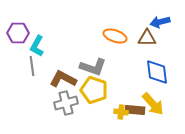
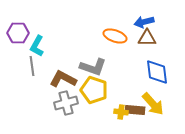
blue arrow: moved 16 px left
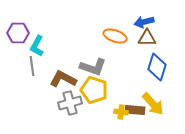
blue diamond: moved 5 px up; rotated 24 degrees clockwise
gray cross: moved 4 px right
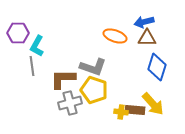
brown L-shape: rotated 28 degrees counterclockwise
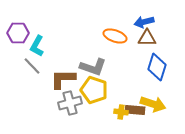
gray line: rotated 36 degrees counterclockwise
yellow arrow: rotated 30 degrees counterclockwise
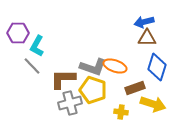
orange ellipse: moved 30 px down
yellow pentagon: moved 1 px left
brown rectangle: moved 22 px up; rotated 24 degrees counterclockwise
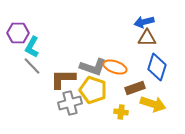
cyan L-shape: moved 5 px left, 1 px down
orange ellipse: moved 1 px down
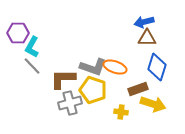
brown rectangle: moved 3 px right, 1 px down
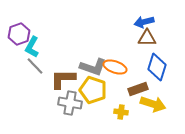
purple hexagon: moved 1 px right, 1 px down; rotated 20 degrees counterclockwise
gray line: moved 3 px right
gray cross: rotated 25 degrees clockwise
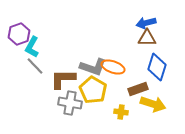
blue arrow: moved 2 px right, 1 px down
orange ellipse: moved 2 px left
yellow pentagon: rotated 12 degrees clockwise
